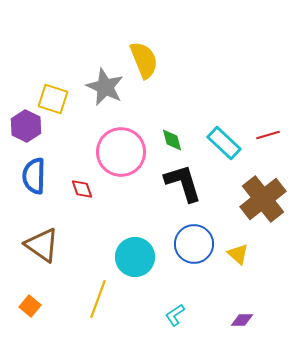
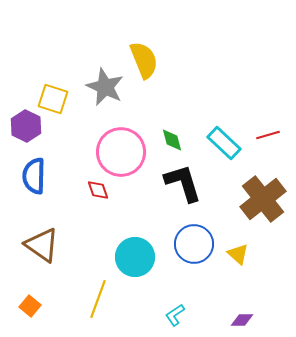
red diamond: moved 16 px right, 1 px down
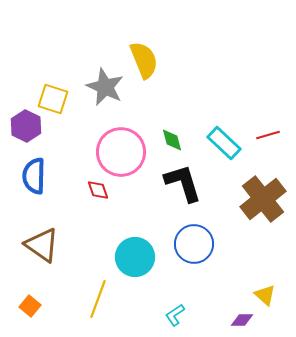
yellow triangle: moved 27 px right, 41 px down
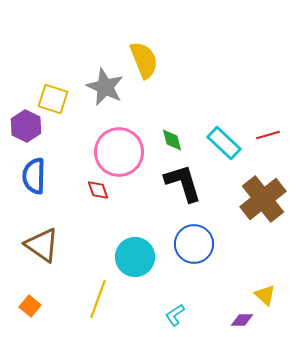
pink circle: moved 2 px left
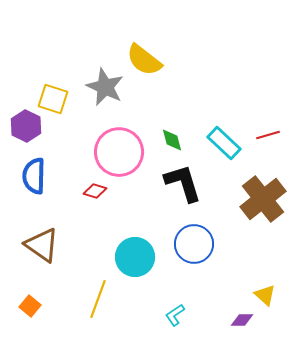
yellow semicircle: rotated 150 degrees clockwise
red diamond: moved 3 px left, 1 px down; rotated 55 degrees counterclockwise
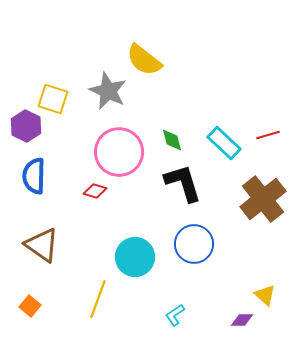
gray star: moved 3 px right, 4 px down
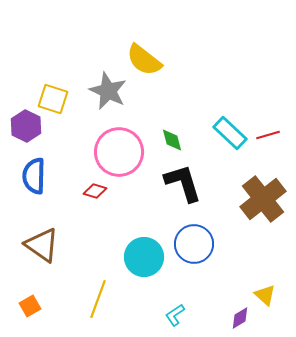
cyan rectangle: moved 6 px right, 10 px up
cyan circle: moved 9 px right
orange square: rotated 20 degrees clockwise
purple diamond: moved 2 px left, 2 px up; rotated 30 degrees counterclockwise
